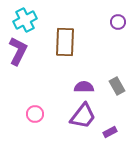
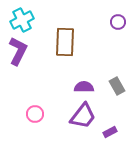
cyan cross: moved 3 px left
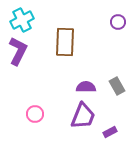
purple semicircle: moved 2 px right
purple trapezoid: rotated 16 degrees counterclockwise
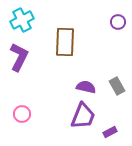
purple L-shape: moved 1 px right, 6 px down
purple semicircle: rotated 12 degrees clockwise
pink circle: moved 13 px left
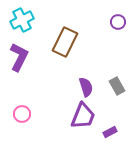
brown rectangle: rotated 24 degrees clockwise
purple semicircle: rotated 60 degrees clockwise
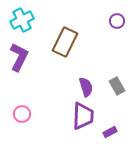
purple circle: moved 1 px left, 1 px up
purple trapezoid: rotated 20 degrees counterclockwise
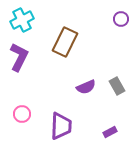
purple circle: moved 4 px right, 2 px up
purple semicircle: rotated 84 degrees clockwise
purple trapezoid: moved 22 px left, 10 px down
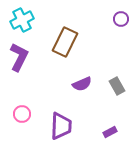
purple semicircle: moved 4 px left, 3 px up
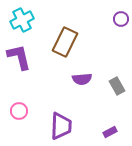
purple L-shape: rotated 40 degrees counterclockwise
purple semicircle: moved 5 px up; rotated 18 degrees clockwise
pink circle: moved 3 px left, 3 px up
